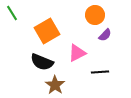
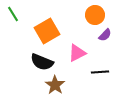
green line: moved 1 px right, 1 px down
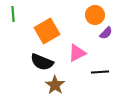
green line: rotated 28 degrees clockwise
purple semicircle: moved 1 px right, 2 px up
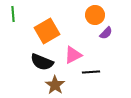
pink triangle: moved 4 px left, 2 px down
black line: moved 9 px left
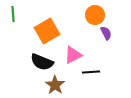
purple semicircle: rotated 72 degrees counterclockwise
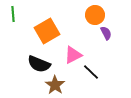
black semicircle: moved 3 px left, 2 px down
black line: rotated 48 degrees clockwise
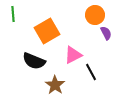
black semicircle: moved 5 px left, 3 px up
black line: rotated 18 degrees clockwise
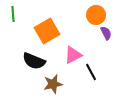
orange circle: moved 1 px right
brown star: moved 2 px left, 1 px up; rotated 24 degrees clockwise
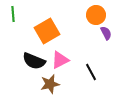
pink triangle: moved 13 px left, 5 px down
brown star: moved 3 px left
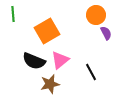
pink triangle: rotated 12 degrees counterclockwise
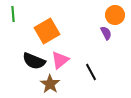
orange circle: moved 19 px right
brown star: rotated 24 degrees counterclockwise
